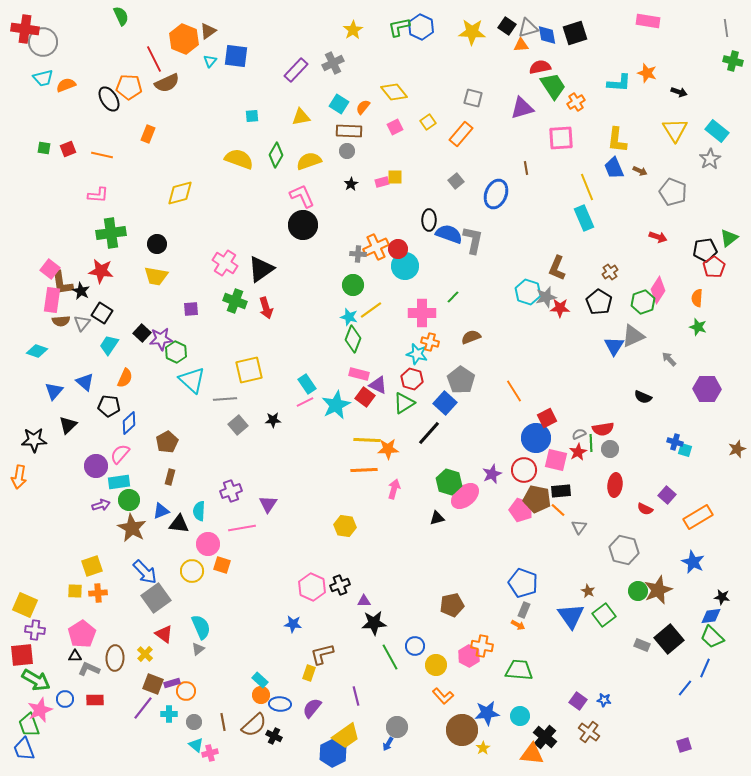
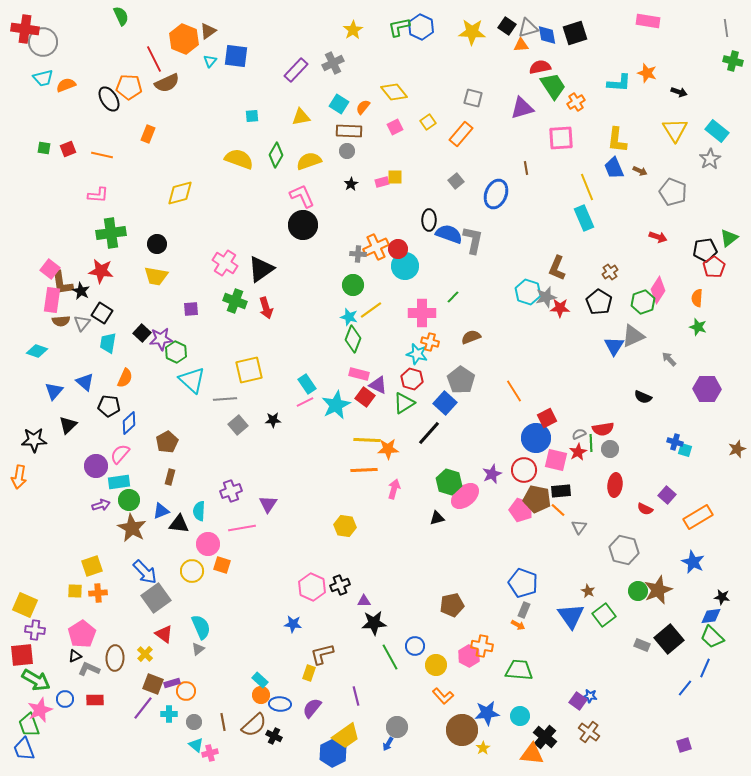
cyan trapezoid at (109, 345): moved 1 px left, 2 px up; rotated 25 degrees counterclockwise
black triangle at (75, 656): rotated 24 degrees counterclockwise
blue star at (604, 700): moved 14 px left, 4 px up
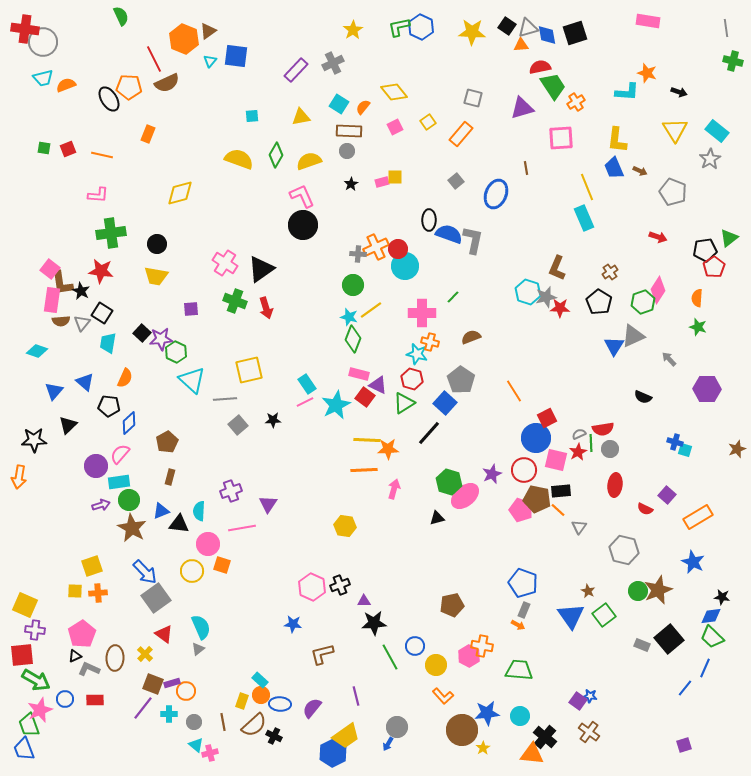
cyan L-shape at (619, 83): moved 8 px right, 9 px down
yellow rectangle at (309, 673): moved 67 px left, 28 px down
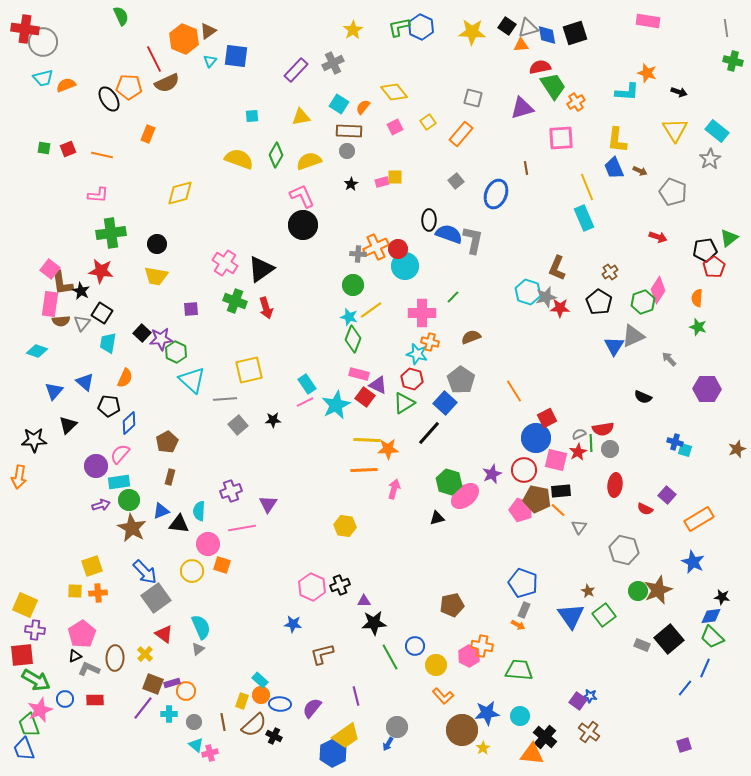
pink rectangle at (52, 300): moved 2 px left, 4 px down
orange rectangle at (698, 517): moved 1 px right, 2 px down
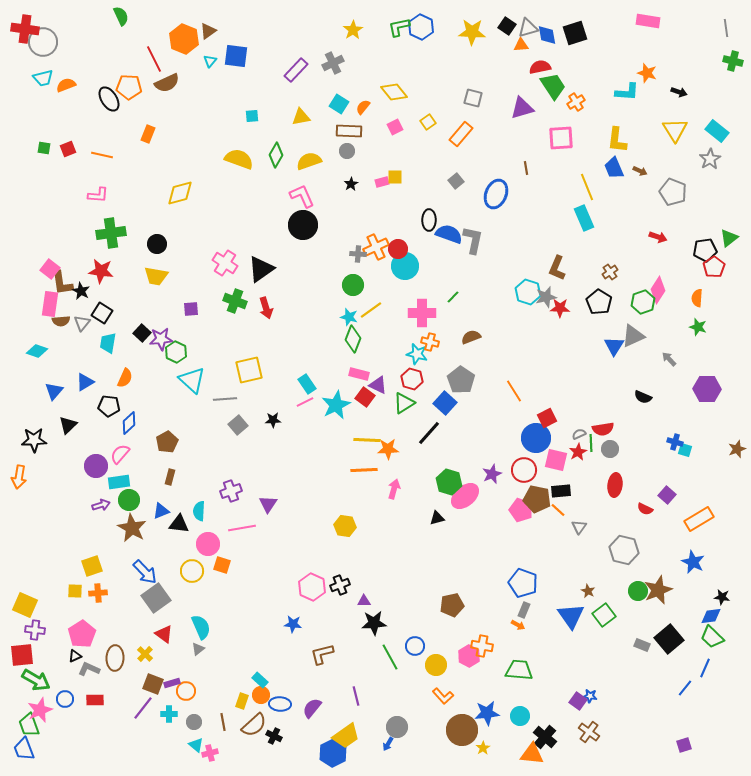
blue triangle at (85, 382): rotated 48 degrees clockwise
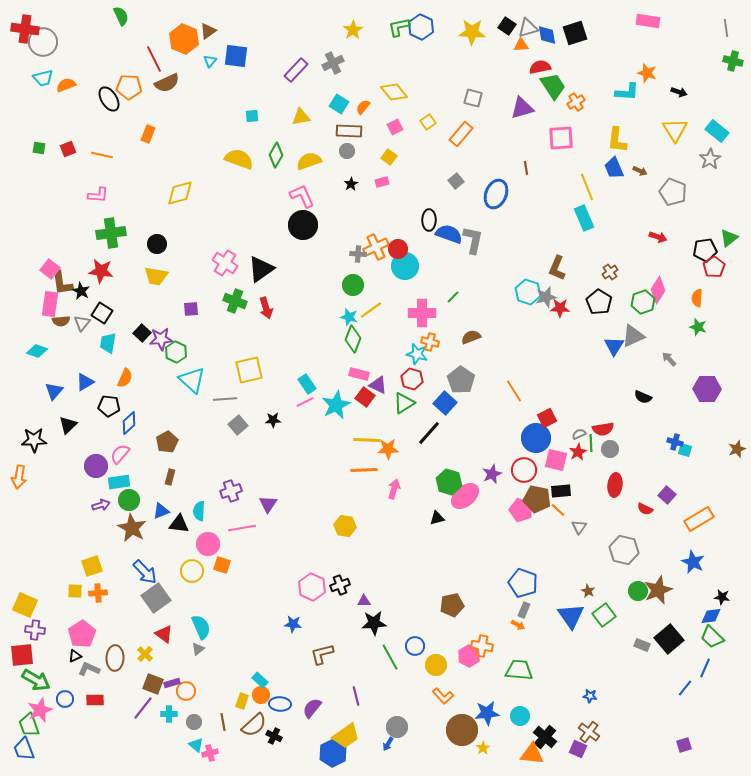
green square at (44, 148): moved 5 px left
yellow square at (395, 177): moved 6 px left, 20 px up; rotated 35 degrees clockwise
purple square at (578, 701): moved 48 px down; rotated 12 degrees counterclockwise
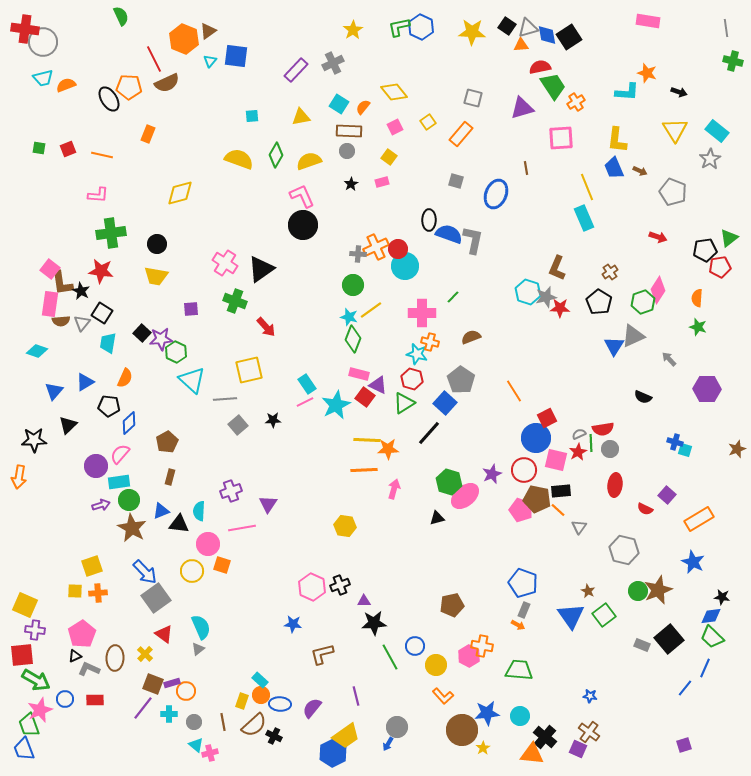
black square at (575, 33): moved 6 px left, 4 px down; rotated 15 degrees counterclockwise
gray square at (456, 181): rotated 35 degrees counterclockwise
red pentagon at (714, 267): moved 6 px right; rotated 25 degrees clockwise
red arrow at (266, 308): moved 19 px down; rotated 25 degrees counterclockwise
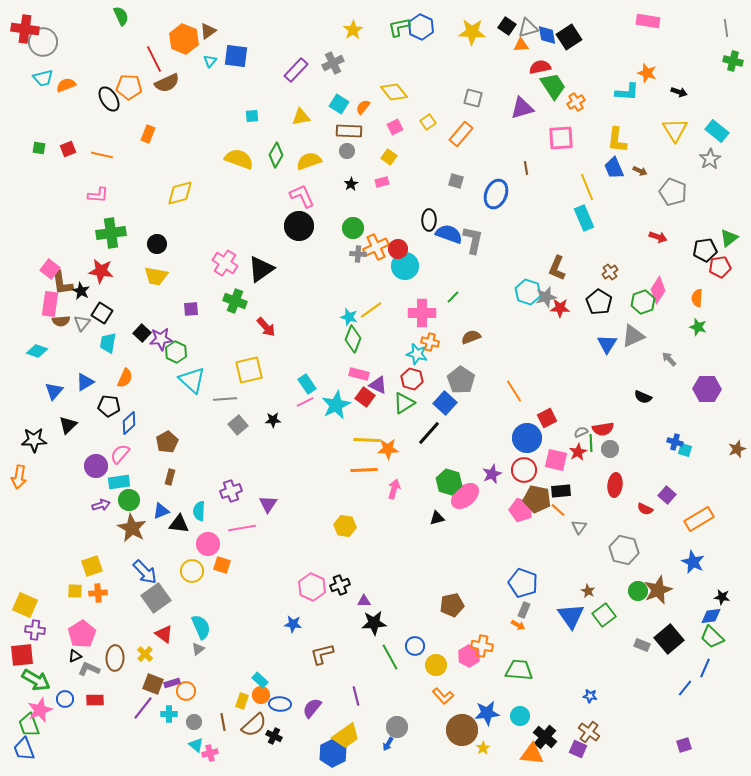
black circle at (303, 225): moved 4 px left, 1 px down
green circle at (353, 285): moved 57 px up
blue triangle at (614, 346): moved 7 px left, 2 px up
gray semicircle at (579, 434): moved 2 px right, 2 px up
blue circle at (536, 438): moved 9 px left
